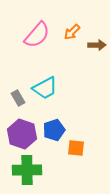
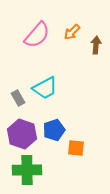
brown arrow: moved 1 px left; rotated 84 degrees counterclockwise
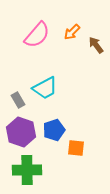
brown arrow: rotated 42 degrees counterclockwise
gray rectangle: moved 2 px down
purple hexagon: moved 1 px left, 2 px up
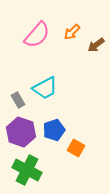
brown arrow: rotated 90 degrees counterclockwise
orange square: rotated 24 degrees clockwise
green cross: rotated 28 degrees clockwise
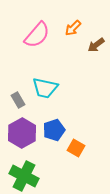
orange arrow: moved 1 px right, 4 px up
cyan trapezoid: rotated 40 degrees clockwise
purple hexagon: moved 1 px right, 1 px down; rotated 12 degrees clockwise
green cross: moved 3 px left, 6 px down
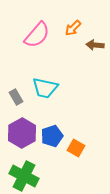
brown arrow: moved 1 px left; rotated 42 degrees clockwise
gray rectangle: moved 2 px left, 3 px up
blue pentagon: moved 2 px left, 6 px down
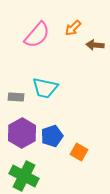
gray rectangle: rotated 56 degrees counterclockwise
orange square: moved 3 px right, 4 px down
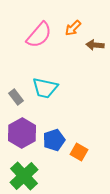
pink semicircle: moved 2 px right
gray rectangle: rotated 49 degrees clockwise
blue pentagon: moved 2 px right, 4 px down
green cross: rotated 20 degrees clockwise
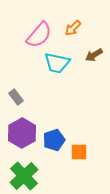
brown arrow: moved 1 px left, 10 px down; rotated 36 degrees counterclockwise
cyan trapezoid: moved 12 px right, 25 px up
orange square: rotated 30 degrees counterclockwise
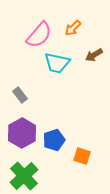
gray rectangle: moved 4 px right, 2 px up
orange square: moved 3 px right, 4 px down; rotated 18 degrees clockwise
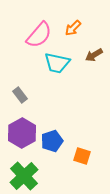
blue pentagon: moved 2 px left, 1 px down
